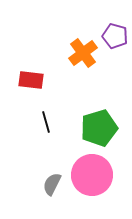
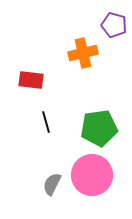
purple pentagon: moved 1 px left, 11 px up
orange cross: rotated 24 degrees clockwise
green pentagon: rotated 9 degrees clockwise
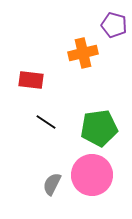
black line: rotated 40 degrees counterclockwise
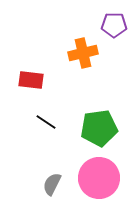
purple pentagon: rotated 15 degrees counterclockwise
pink circle: moved 7 px right, 3 px down
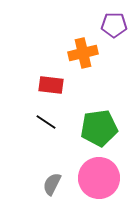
red rectangle: moved 20 px right, 5 px down
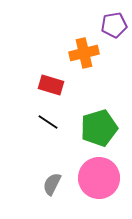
purple pentagon: rotated 10 degrees counterclockwise
orange cross: moved 1 px right
red rectangle: rotated 10 degrees clockwise
black line: moved 2 px right
green pentagon: rotated 9 degrees counterclockwise
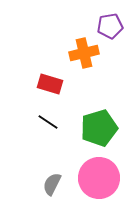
purple pentagon: moved 4 px left, 1 px down
red rectangle: moved 1 px left, 1 px up
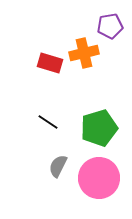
red rectangle: moved 21 px up
gray semicircle: moved 6 px right, 18 px up
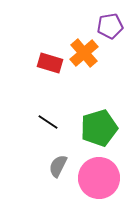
orange cross: rotated 28 degrees counterclockwise
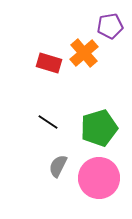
red rectangle: moved 1 px left
